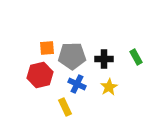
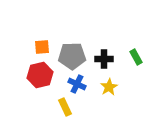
orange square: moved 5 px left, 1 px up
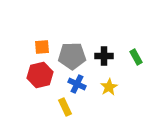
black cross: moved 3 px up
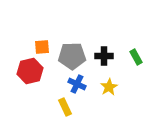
red hexagon: moved 10 px left, 4 px up
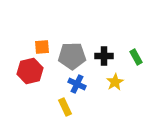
yellow star: moved 6 px right, 5 px up
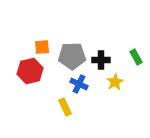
black cross: moved 3 px left, 4 px down
blue cross: moved 2 px right
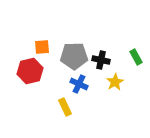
gray pentagon: moved 2 px right
black cross: rotated 12 degrees clockwise
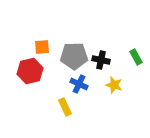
yellow star: moved 1 px left, 3 px down; rotated 24 degrees counterclockwise
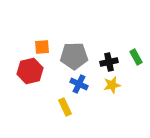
black cross: moved 8 px right, 2 px down; rotated 24 degrees counterclockwise
yellow star: moved 2 px left; rotated 30 degrees counterclockwise
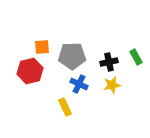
gray pentagon: moved 2 px left
